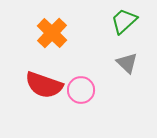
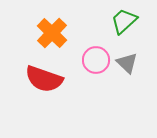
red semicircle: moved 6 px up
pink circle: moved 15 px right, 30 px up
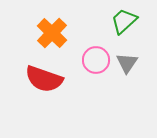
gray triangle: rotated 20 degrees clockwise
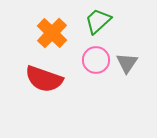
green trapezoid: moved 26 px left
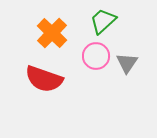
green trapezoid: moved 5 px right
pink circle: moved 4 px up
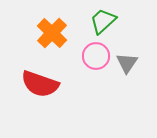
red semicircle: moved 4 px left, 5 px down
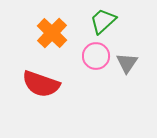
red semicircle: moved 1 px right
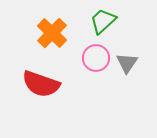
pink circle: moved 2 px down
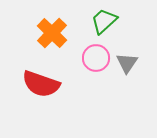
green trapezoid: moved 1 px right
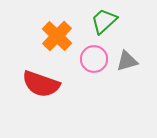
orange cross: moved 5 px right, 3 px down
pink circle: moved 2 px left, 1 px down
gray triangle: moved 2 px up; rotated 40 degrees clockwise
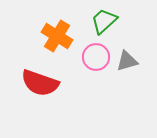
orange cross: rotated 12 degrees counterclockwise
pink circle: moved 2 px right, 2 px up
red semicircle: moved 1 px left, 1 px up
